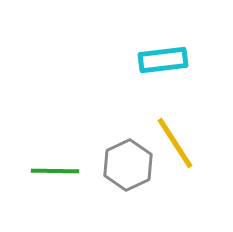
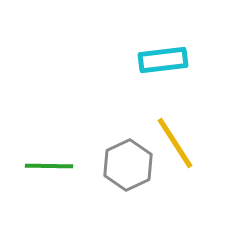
green line: moved 6 px left, 5 px up
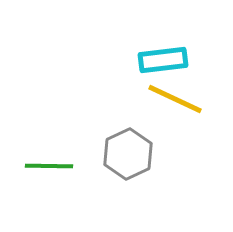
yellow line: moved 44 px up; rotated 32 degrees counterclockwise
gray hexagon: moved 11 px up
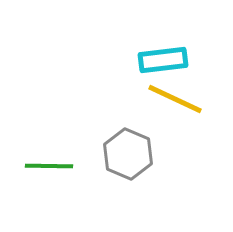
gray hexagon: rotated 12 degrees counterclockwise
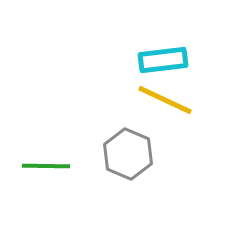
yellow line: moved 10 px left, 1 px down
green line: moved 3 px left
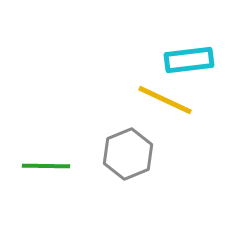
cyan rectangle: moved 26 px right
gray hexagon: rotated 15 degrees clockwise
